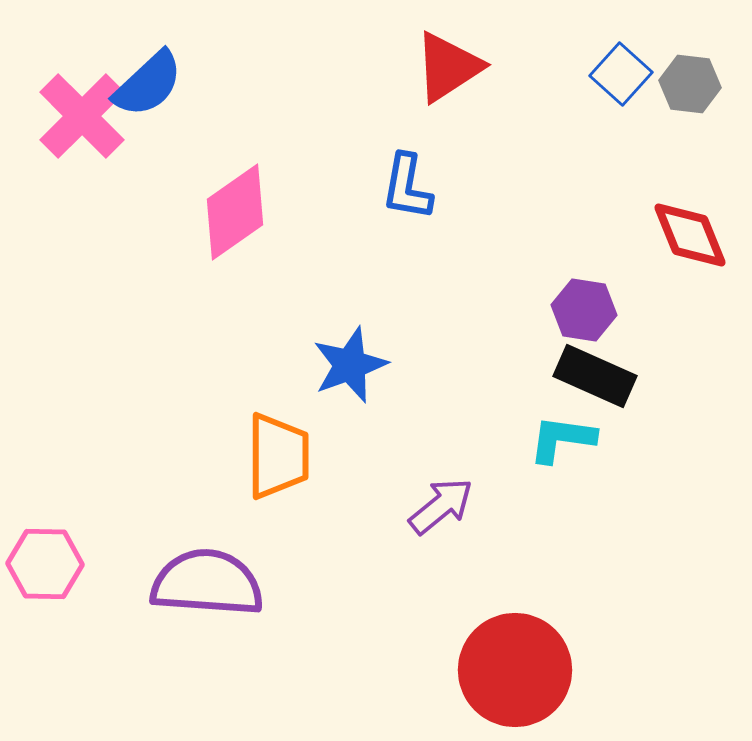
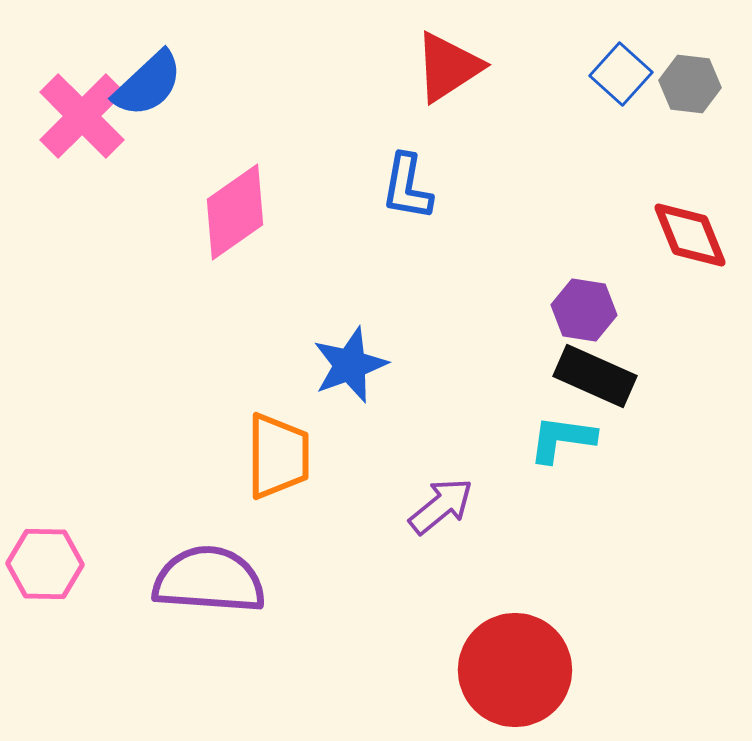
purple semicircle: moved 2 px right, 3 px up
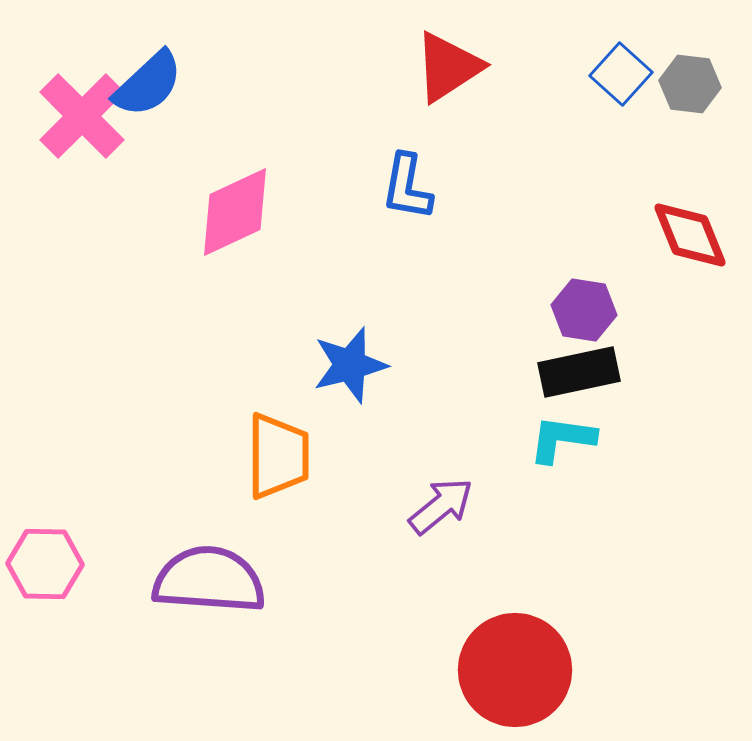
pink diamond: rotated 10 degrees clockwise
blue star: rotated 6 degrees clockwise
black rectangle: moved 16 px left, 4 px up; rotated 36 degrees counterclockwise
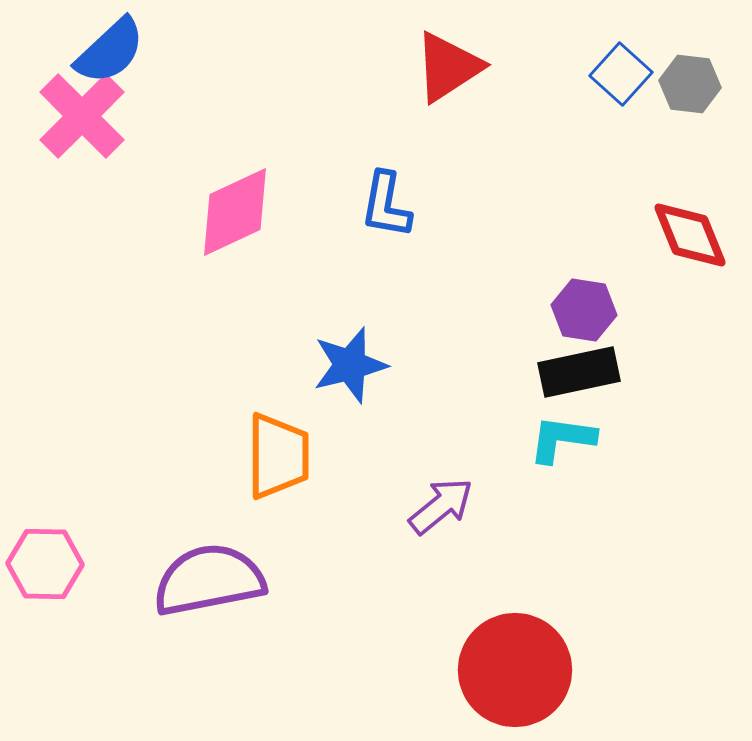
blue semicircle: moved 38 px left, 33 px up
blue L-shape: moved 21 px left, 18 px down
purple semicircle: rotated 15 degrees counterclockwise
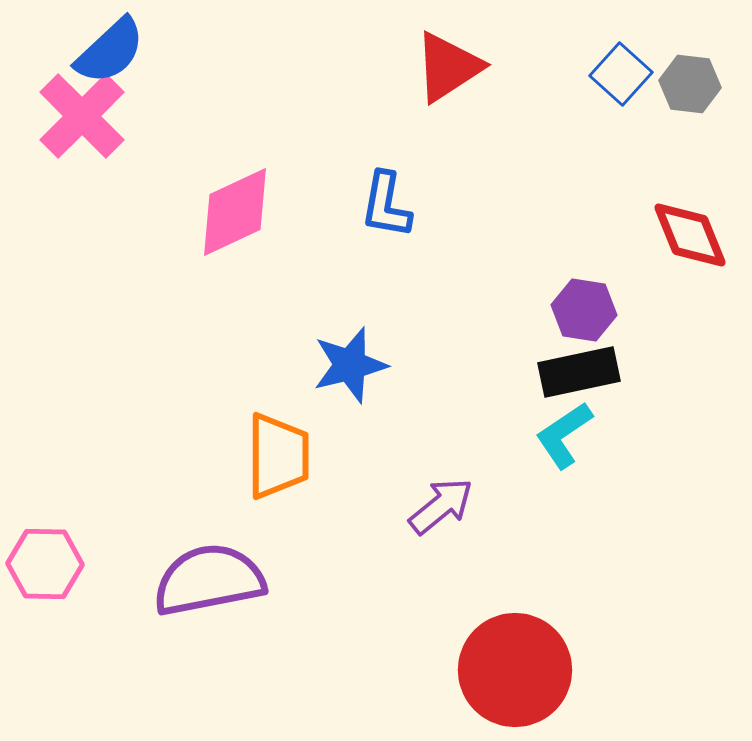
cyan L-shape: moved 2 px right, 4 px up; rotated 42 degrees counterclockwise
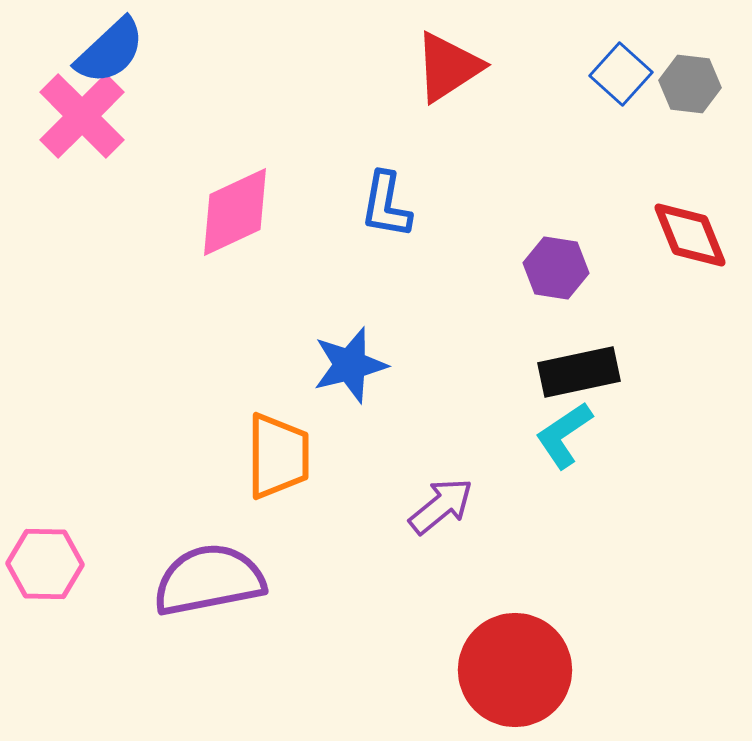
purple hexagon: moved 28 px left, 42 px up
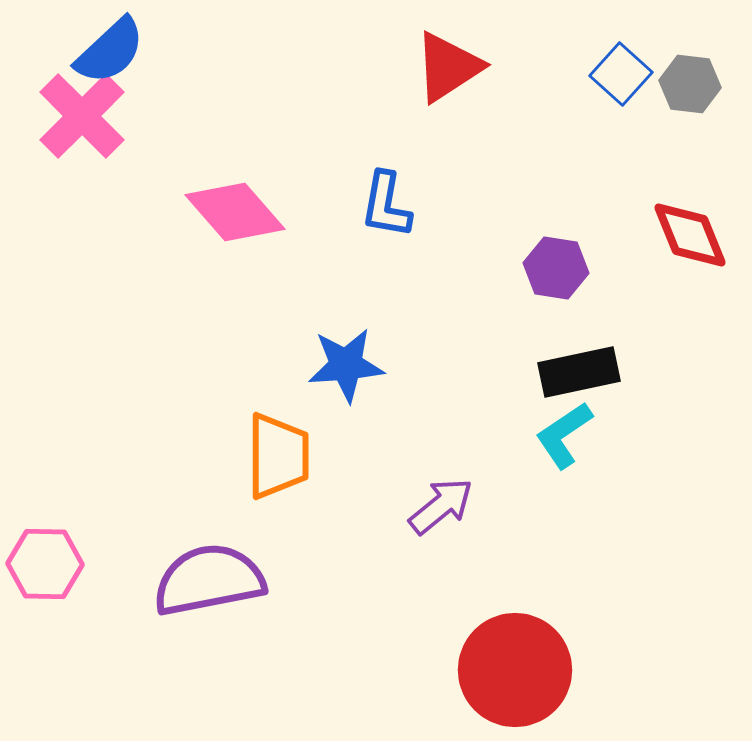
pink diamond: rotated 74 degrees clockwise
blue star: moved 4 px left; rotated 10 degrees clockwise
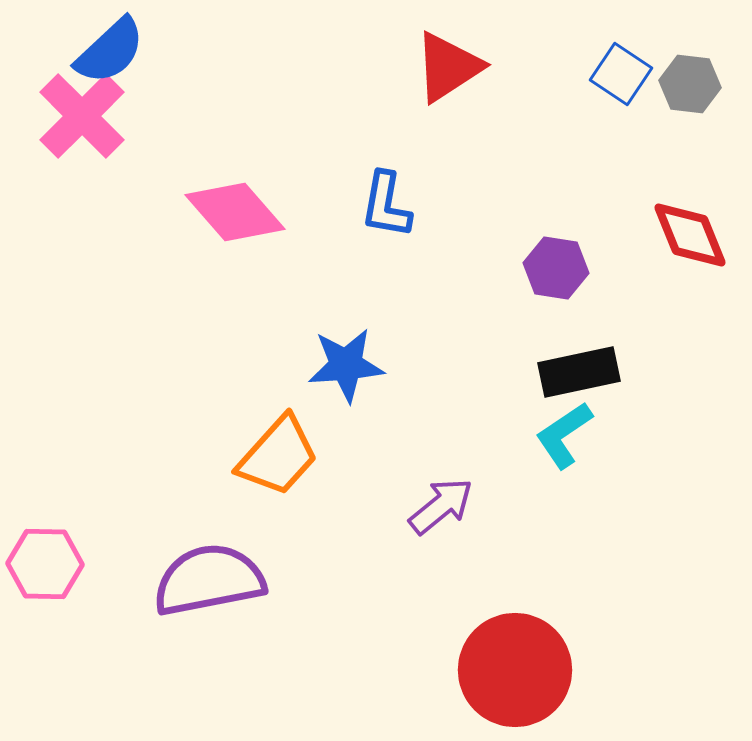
blue square: rotated 8 degrees counterclockwise
orange trapezoid: rotated 42 degrees clockwise
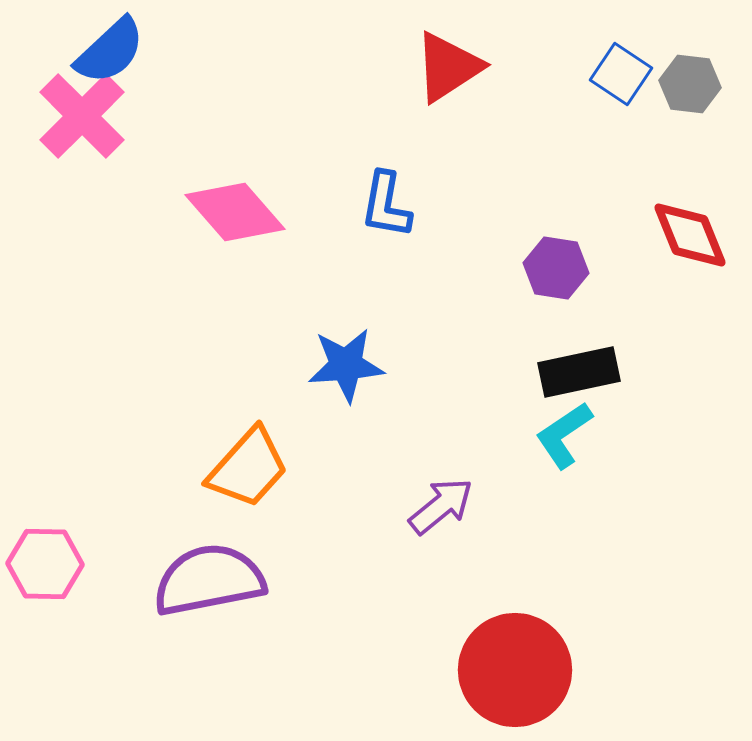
orange trapezoid: moved 30 px left, 12 px down
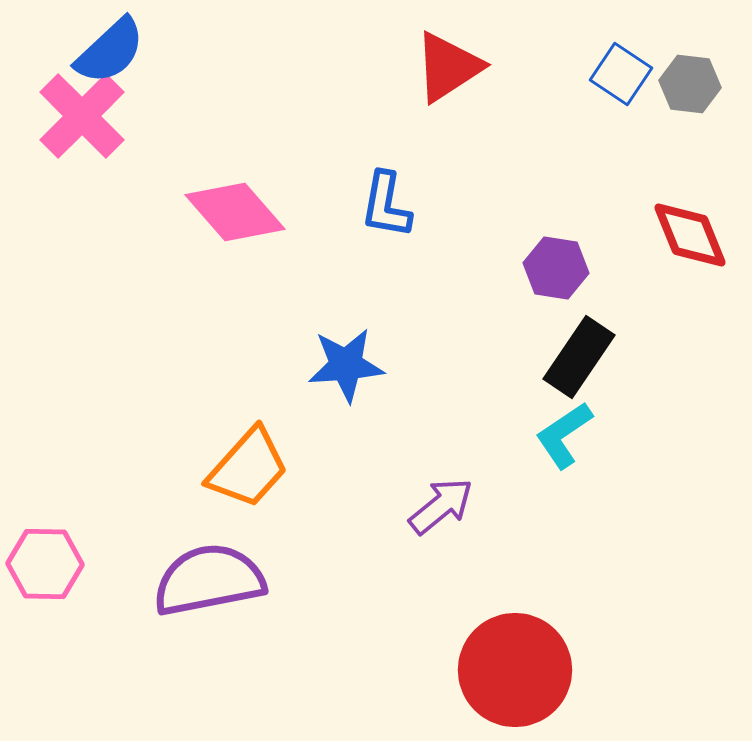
black rectangle: moved 15 px up; rotated 44 degrees counterclockwise
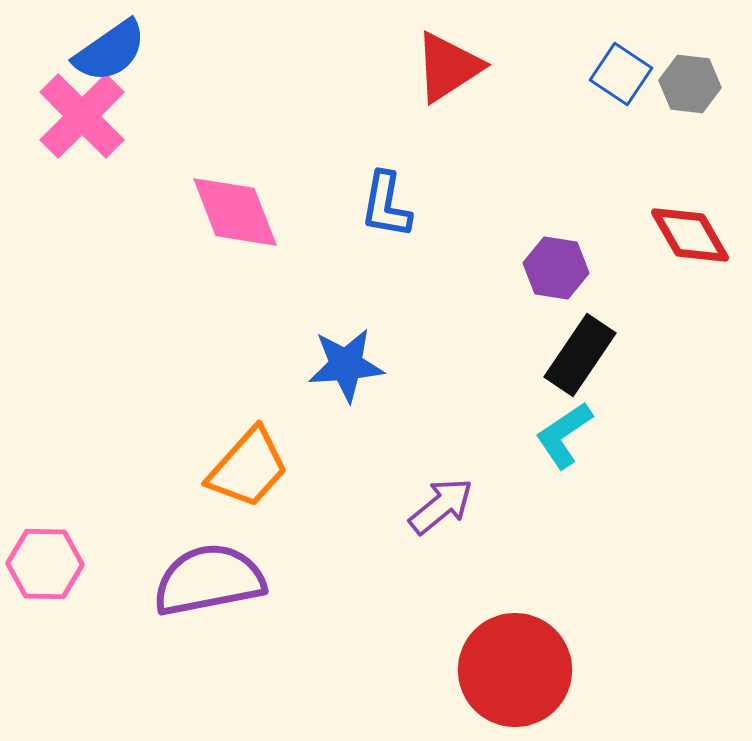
blue semicircle: rotated 8 degrees clockwise
pink diamond: rotated 20 degrees clockwise
red diamond: rotated 8 degrees counterclockwise
black rectangle: moved 1 px right, 2 px up
